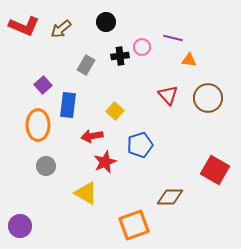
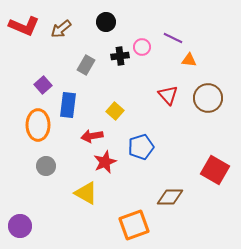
purple line: rotated 12 degrees clockwise
blue pentagon: moved 1 px right, 2 px down
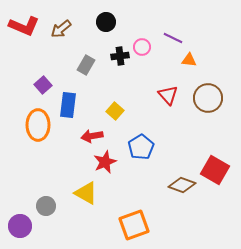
blue pentagon: rotated 15 degrees counterclockwise
gray circle: moved 40 px down
brown diamond: moved 12 px right, 12 px up; rotated 20 degrees clockwise
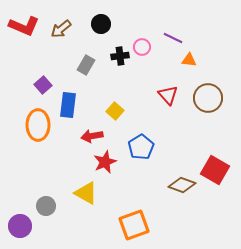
black circle: moved 5 px left, 2 px down
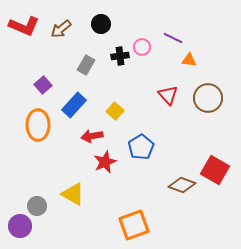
blue rectangle: moved 6 px right; rotated 35 degrees clockwise
yellow triangle: moved 13 px left, 1 px down
gray circle: moved 9 px left
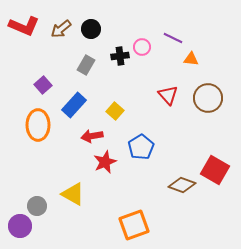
black circle: moved 10 px left, 5 px down
orange triangle: moved 2 px right, 1 px up
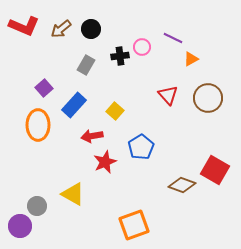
orange triangle: rotated 35 degrees counterclockwise
purple square: moved 1 px right, 3 px down
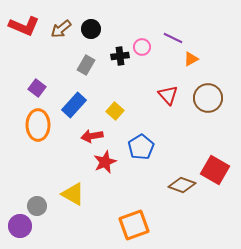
purple square: moved 7 px left; rotated 12 degrees counterclockwise
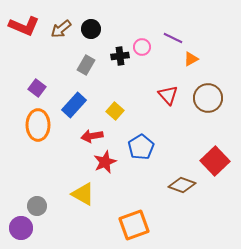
red square: moved 9 px up; rotated 16 degrees clockwise
yellow triangle: moved 10 px right
purple circle: moved 1 px right, 2 px down
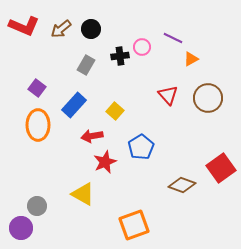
red square: moved 6 px right, 7 px down; rotated 8 degrees clockwise
